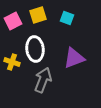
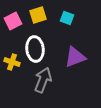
purple triangle: moved 1 px right, 1 px up
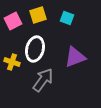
white ellipse: rotated 20 degrees clockwise
gray arrow: rotated 15 degrees clockwise
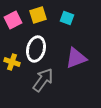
pink square: moved 1 px up
white ellipse: moved 1 px right
purple triangle: moved 1 px right, 1 px down
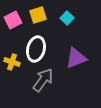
cyan square: rotated 24 degrees clockwise
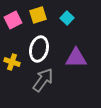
white ellipse: moved 3 px right
purple triangle: rotated 20 degrees clockwise
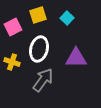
pink square: moved 7 px down
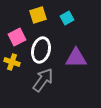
cyan square: rotated 16 degrees clockwise
pink square: moved 4 px right, 10 px down
white ellipse: moved 2 px right, 1 px down
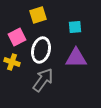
cyan square: moved 8 px right, 9 px down; rotated 24 degrees clockwise
